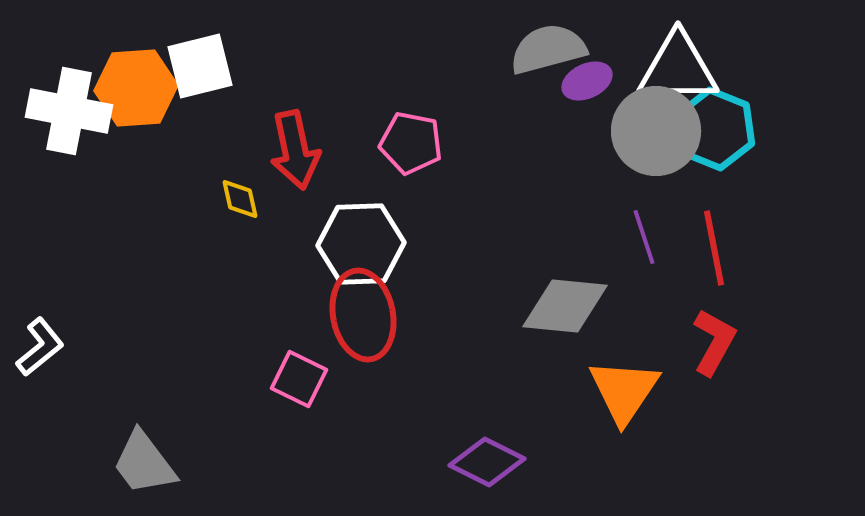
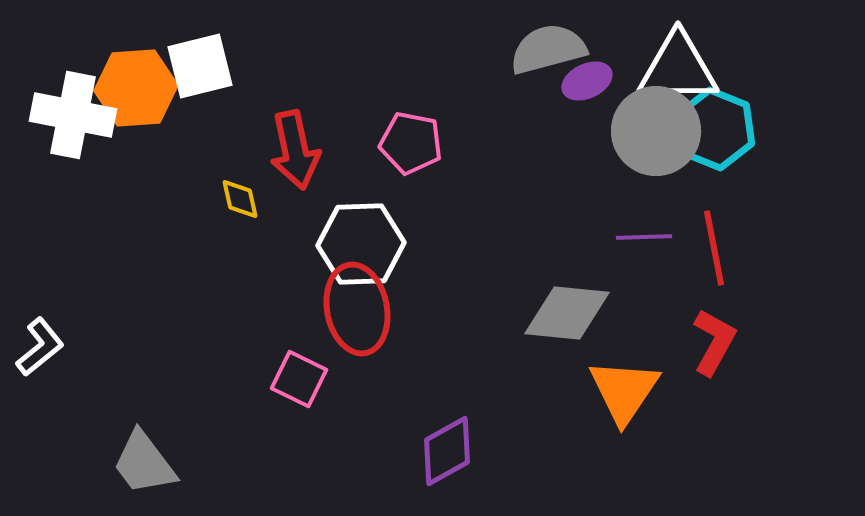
white cross: moved 4 px right, 4 px down
purple line: rotated 74 degrees counterclockwise
gray diamond: moved 2 px right, 7 px down
red ellipse: moved 6 px left, 6 px up
purple diamond: moved 40 px left, 11 px up; rotated 56 degrees counterclockwise
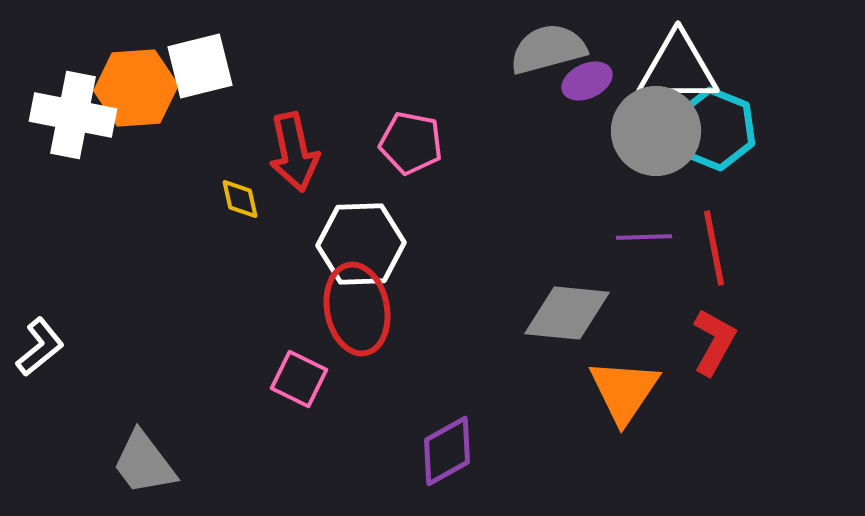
red arrow: moved 1 px left, 2 px down
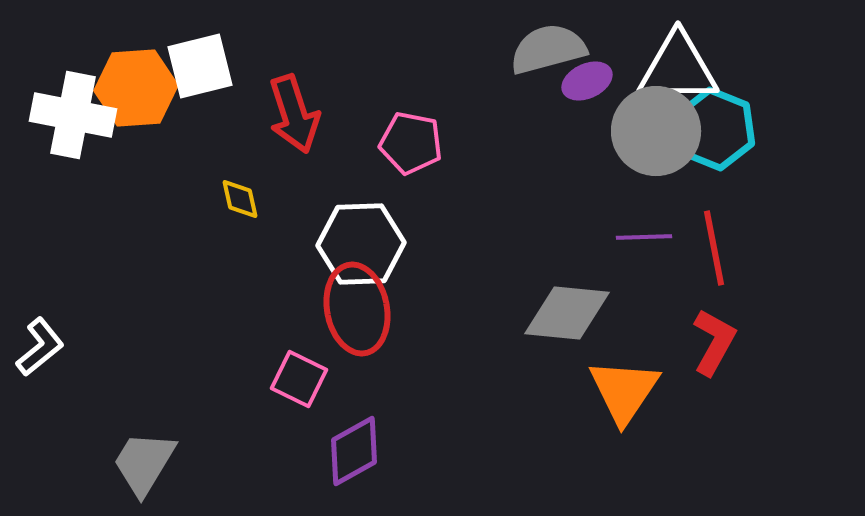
red arrow: moved 38 px up; rotated 6 degrees counterclockwise
purple diamond: moved 93 px left
gray trapezoid: rotated 68 degrees clockwise
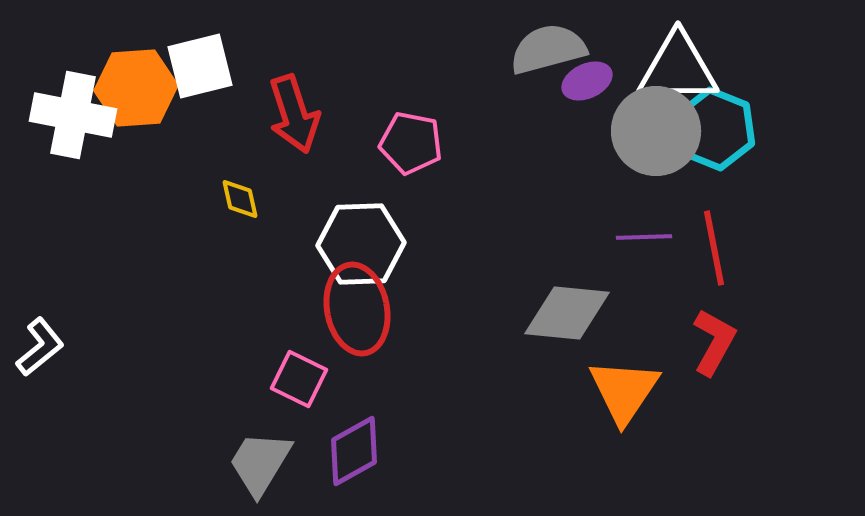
gray trapezoid: moved 116 px right
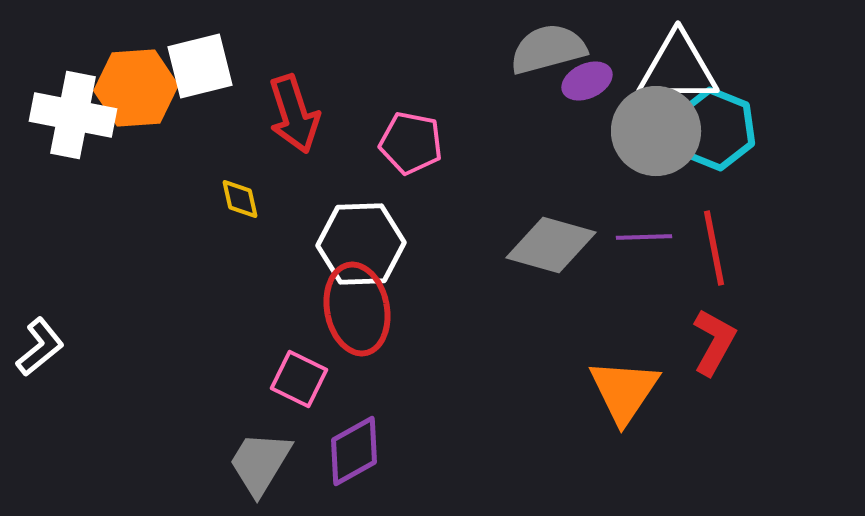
gray diamond: moved 16 px left, 68 px up; rotated 10 degrees clockwise
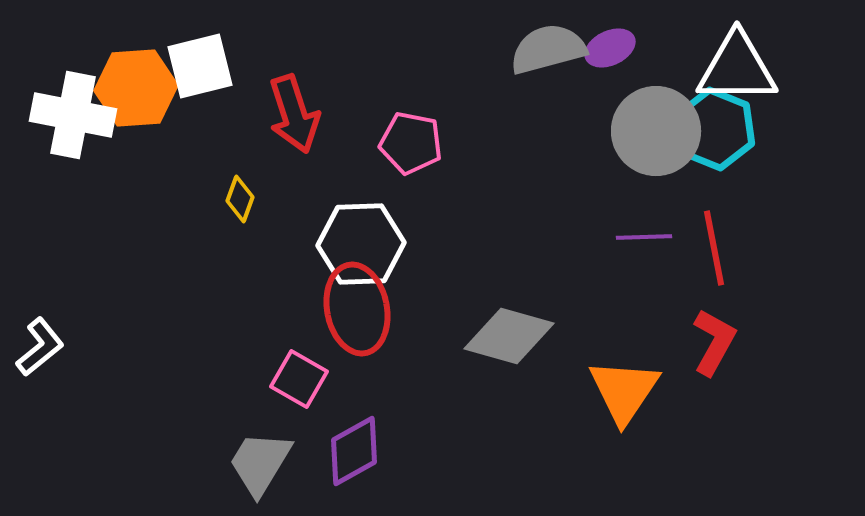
white triangle: moved 59 px right
purple ellipse: moved 23 px right, 33 px up
yellow diamond: rotated 33 degrees clockwise
gray diamond: moved 42 px left, 91 px down
pink square: rotated 4 degrees clockwise
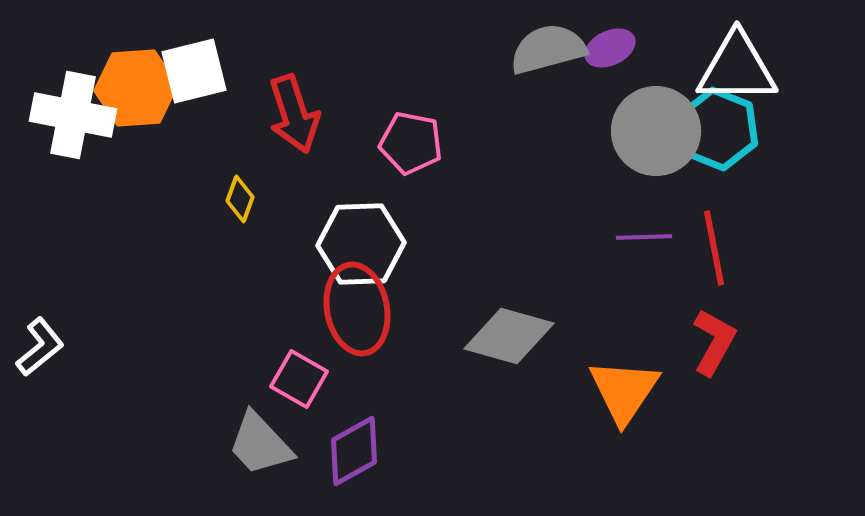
white square: moved 6 px left, 5 px down
cyan hexagon: moved 3 px right
gray trapezoid: moved 19 px up; rotated 74 degrees counterclockwise
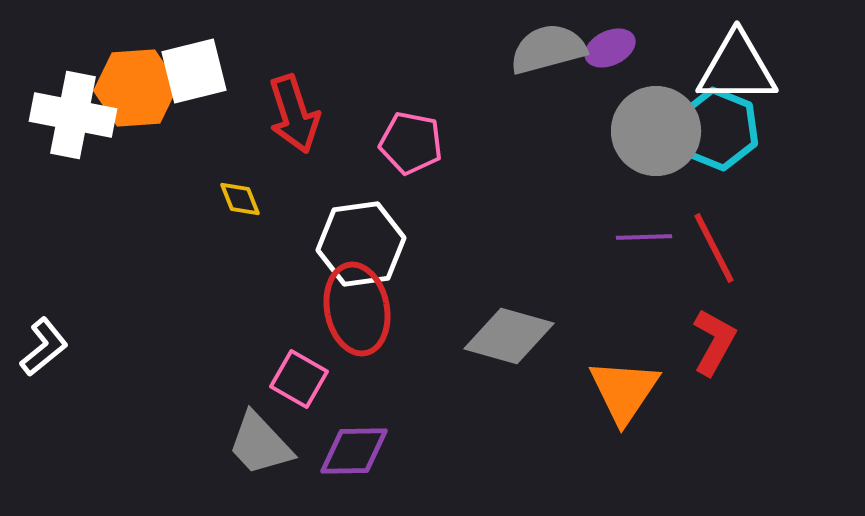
yellow diamond: rotated 42 degrees counterclockwise
white hexagon: rotated 6 degrees counterclockwise
red line: rotated 16 degrees counterclockwise
white L-shape: moved 4 px right
purple diamond: rotated 28 degrees clockwise
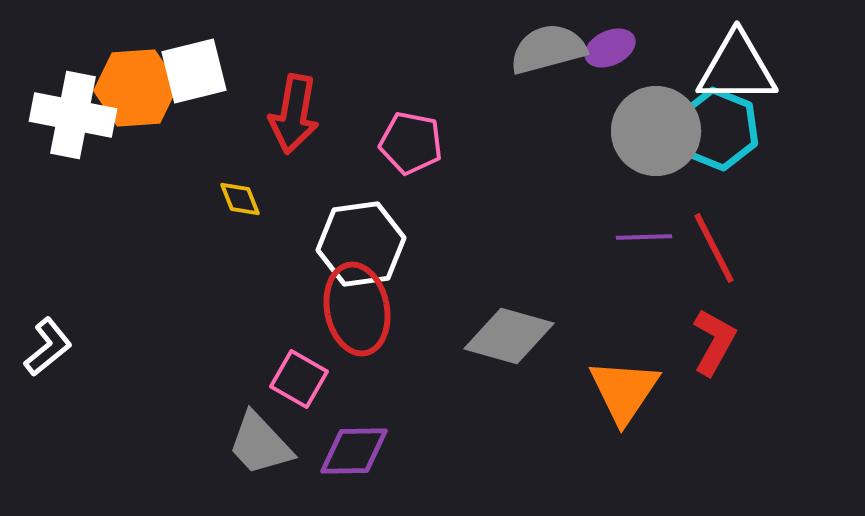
red arrow: rotated 28 degrees clockwise
white L-shape: moved 4 px right
